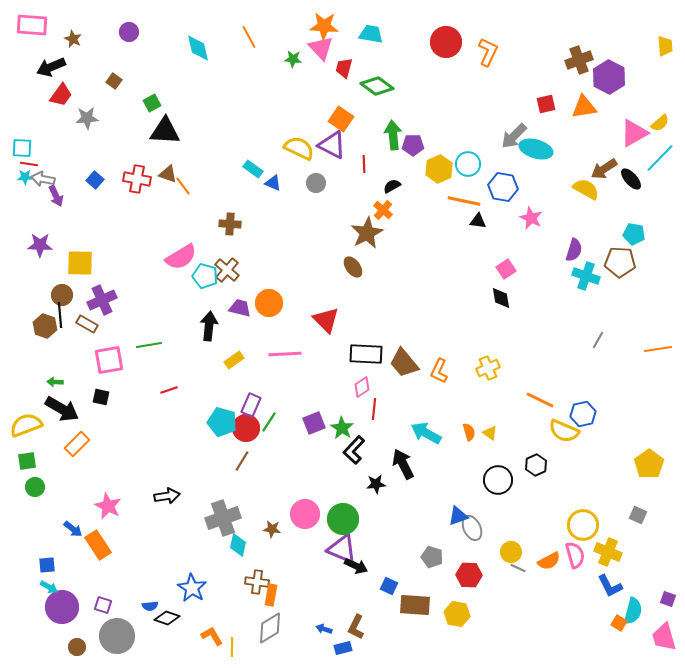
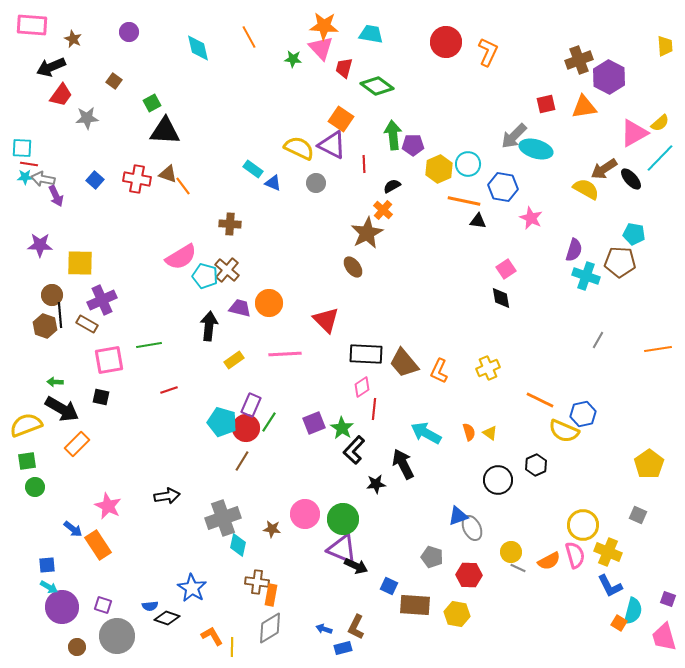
brown circle at (62, 295): moved 10 px left
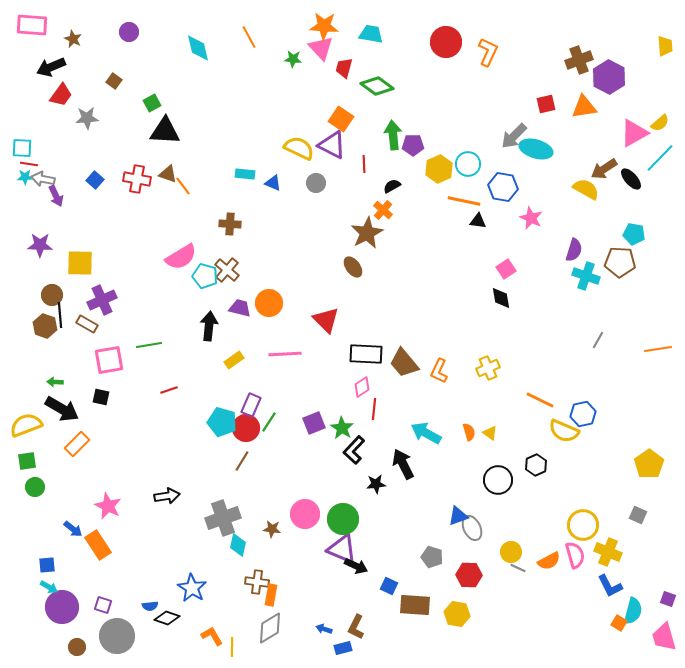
cyan rectangle at (253, 169): moved 8 px left, 5 px down; rotated 30 degrees counterclockwise
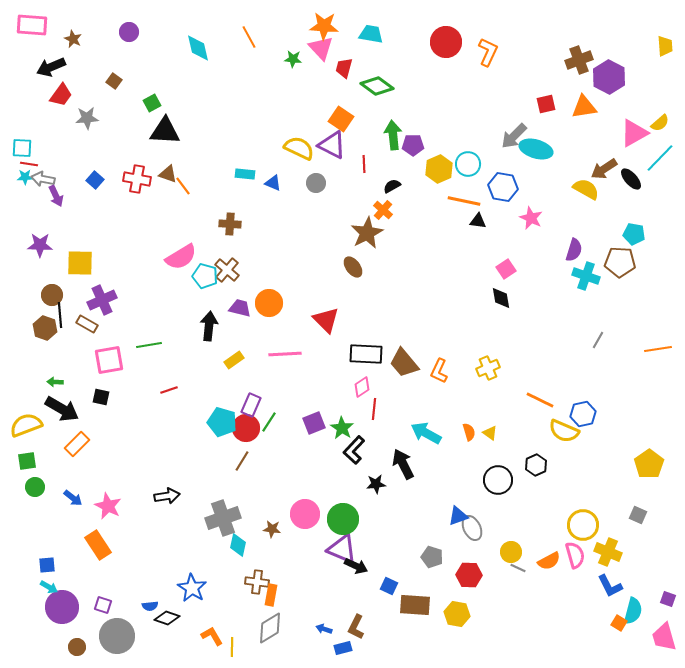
brown hexagon at (45, 326): moved 2 px down
blue arrow at (73, 529): moved 31 px up
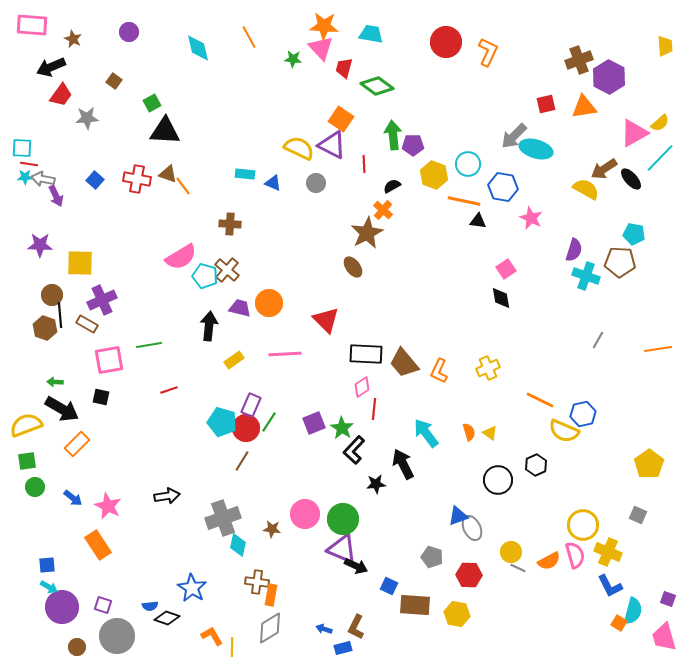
yellow hexagon at (439, 169): moved 5 px left, 6 px down; rotated 16 degrees counterclockwise
cyan arrow at (426, 433): rotated 24 degrees clockwise
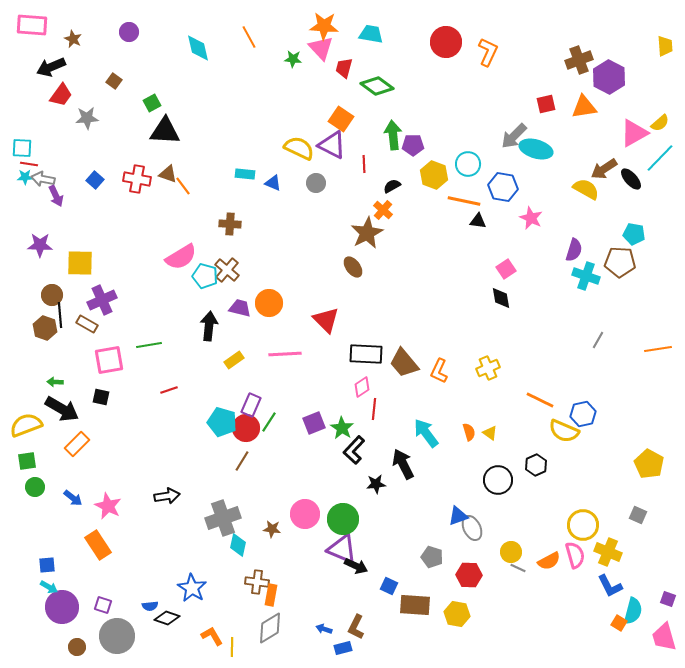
yellow pentagon at (649, 464): rotated 8 degrees counterclockwise
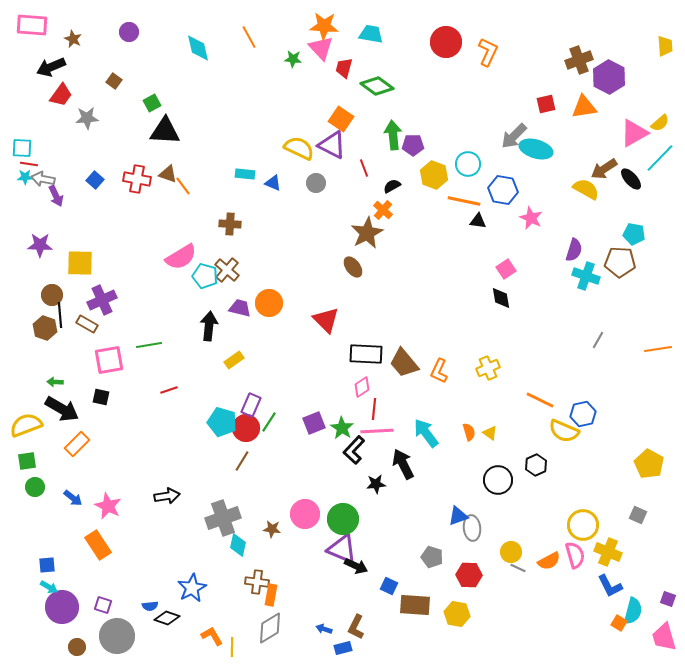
red line at (364, 164): moved 4 px down; rotated 18 degrees counterclockwise
blue hexagon at (503, 187): moved 3 px down
pink line at (285, 354): moved 92 px right, 77 px down
gray ellipse at (472, 528): rotated 20 degrees clockwise
blue star at (192, 588): rotated 12 degrees clockwise
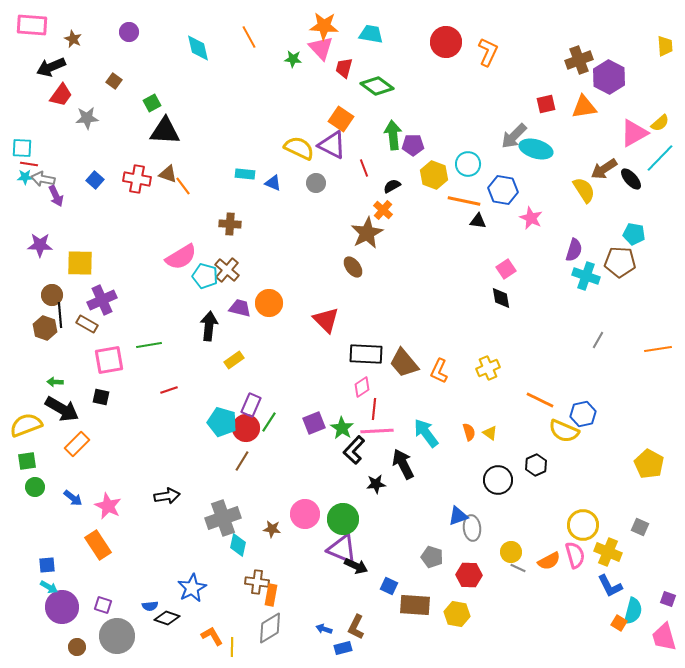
yellow semicircle at (586, 189): moved 2 px left, 1 px down; rotated 28 degrees clockwise
gray square at (638, 515): moved 2 px right, 12 px down
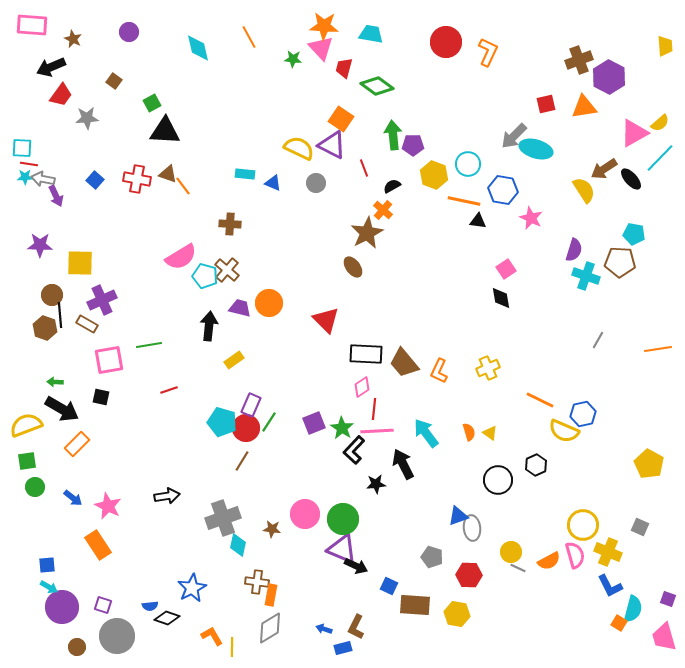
cyan semicircle at (633, 611): moved 2 px up
